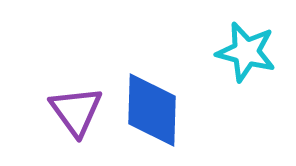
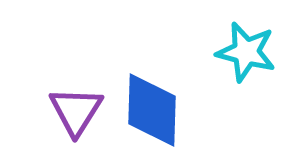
purple triangle: rotated 8 degrees clockwise
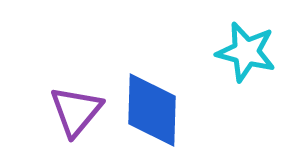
purple triangle: rotated 8 degrees clockwise
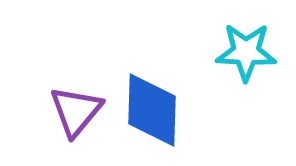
cyan star: rotated 12 degrees counterclockwise
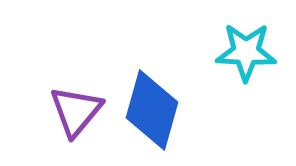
blue diamond: rotated 14 degrees clockwise
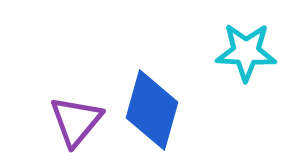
purple triangle: moved 10 px down
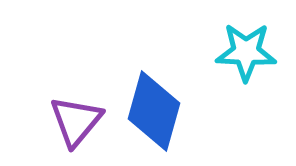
blue diamond: moved 2 px right, 1 px down
